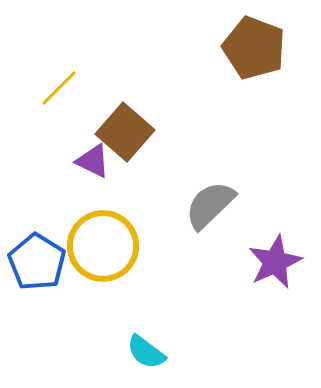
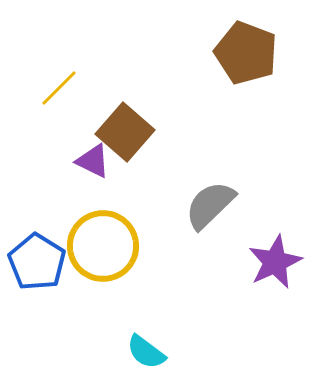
brown pentagon: moved 8 px left, 5 px down
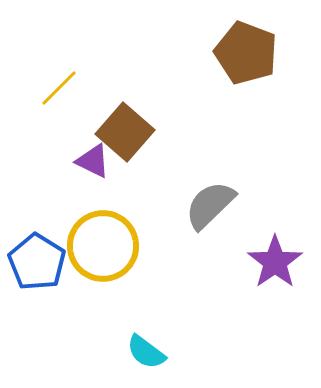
purple star: rotated 10 degrees counterclockwise
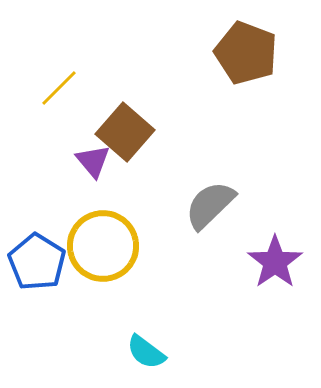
purple triangle: rotated 24 degrees clockwise
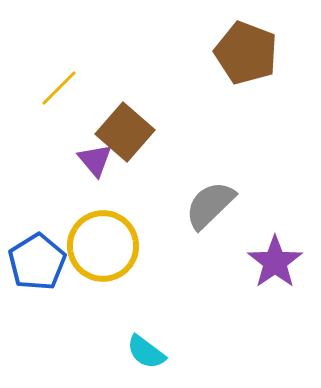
purple triangle: moved 2 px right, 1 px up
blue pentagon: rotated 8 degrees clockwise
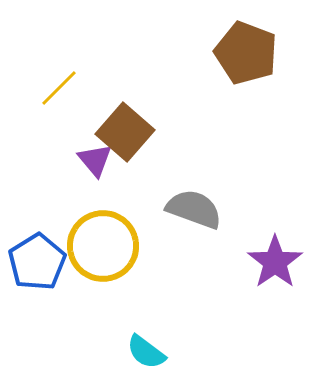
gray semicircle: moved 16 px left, 4 px down; rotated 64 degrees clockwise
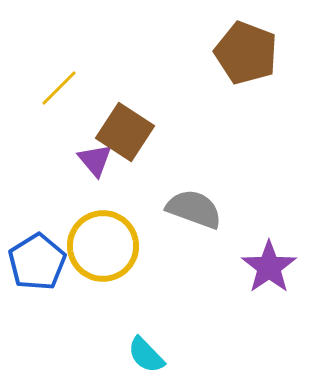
brown square: rotated 8 degrees counterclockwise
purple star: moved 6 px left, 5 px down
cyan semicircle: moved 3 px down; rotated 9 degrees clockwise
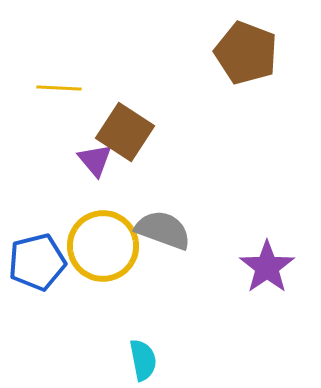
yellow line: rotated 48 degrees clockwise
gray semicircle: moved 31 px left, 21 px down
blue pentagon: rotated 18 degrees clockwise
purple star: moved 2 px left
cyan semicircle: moved 3 px left, 5 px down; rotated 147 degrees counterclockwise
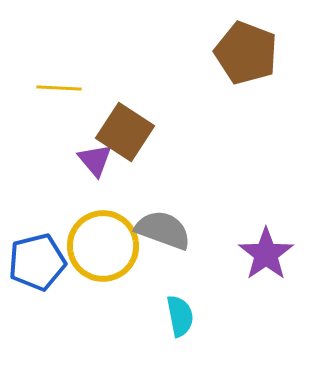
purple star: moved 1 px left, 13 px up
cyan semicircle: moved 37 px right, 44 px up
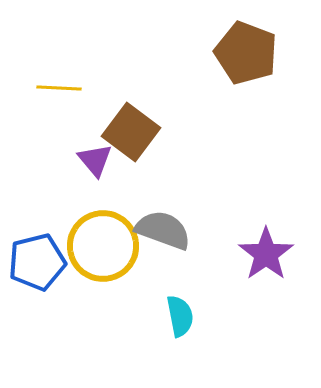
brown square: moved 6 px right; rotated 4 degrees clockwise
